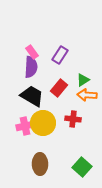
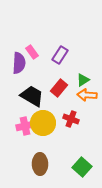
purple semicircle: moved 12 px left, 4 px up
red cross: moved 2 px left; rotated 14 degrees clockwise
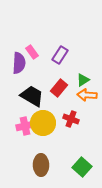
brown ellipse: moved 1 px right, 1 px down
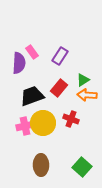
purple rectangle: moved 1 px down
black trapezoid: rotated 50 degrees counterclockwise
